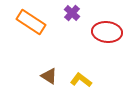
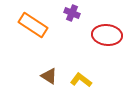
purple cross: rotated 21 degrees counterclockwise
orange rectangle: moved 2 px right, 3 px down
red ellipse: moved 3 px down
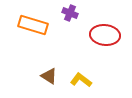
purple cross: moved 2 px left
orange rectangle: rotated 16 degrees counterclockwise
red ellipse: moved 2 px left
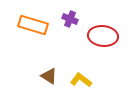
purple cross: moved 6 px down
red ellipse: moved 2 px left, 1 px down
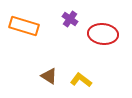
purple cross: rotated 14 degrees clockwise
orange rectangle: moved 9 px left, 1 px down
red ellipse: moved 2 px up
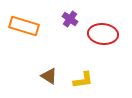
yellow L-shape: moved 2 px right; rotated 135 degrees clockwise
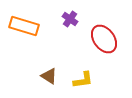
red ellipse: moved 1 px right, 5 px down; rotated 48 degrees clockwise
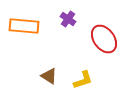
purple cross: moved 2 px left
orange rectangle: rotated 12 degrees counterclockwise
yellow L-shape: rotated 10 degrees counterclockwise
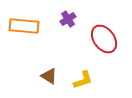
purple cross: rotated 21 degrees clockwise
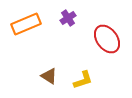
purple cross: moved 1 px up
orange rectangle: moved 2 px right, 2 px up; rotated 28 degrees counterclockwise
red ellipse: moved 3 px right
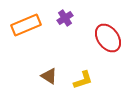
purple cross: moved 3 px left
orange rectangle: moved 1 px down
red ellipse: moved 1 px right, 1 px up
